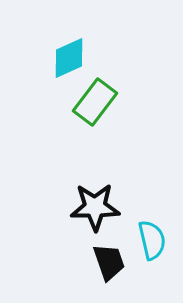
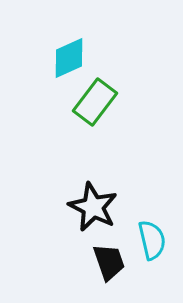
black star: moved 2 px left; rotated 27 degrees clockwise
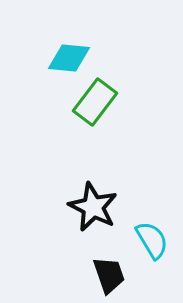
cyan diamond: rotated 30 degrees clockwise
cyan semicircle: rotated 18 degrees counterclockwise
black trapezoid: moved 13 px down
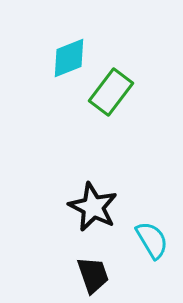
cyan diamond: rotated 27 degrees counterclockwise
green rectangle: moved 16 px right, 10 px up
black trapezoid: moved 16 px left
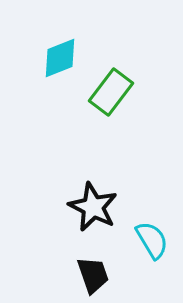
cyan diamond: moved 9 px left
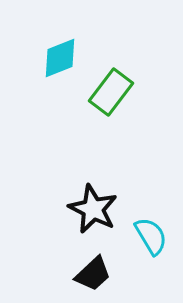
black star: moved 2 px down
cyan semicircle: moved 1 px left, 4 px up
black trapezoid: moved 1 px up; rotated 66 degrees clockwise
